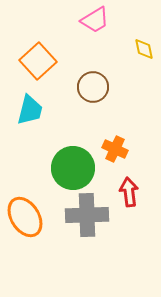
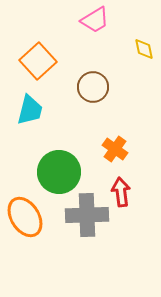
orange cross: rotated 10 degrees clockwise
green circle: moved 14 px left, 4 px down
red arrow: moved 8 px left
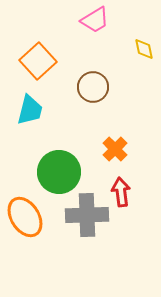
orange cross: rotated 10 degrees clockwise
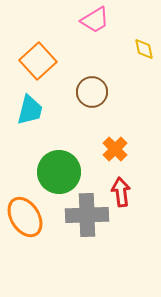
brown circle: moved 1 px left, 5 px down
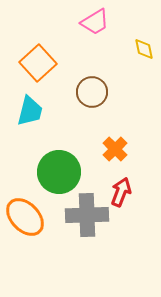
pink trapezoid: moved 2 px down
orange square: moved 2 px down
cyan trapezoid: moved 1 px down
red arrow: rotated 28 degrees clockwise
orange ellipse: rotated 12 degrees counterclockwise
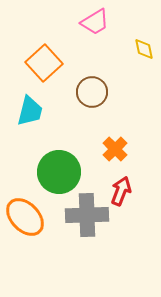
orange square: moved 6 px right
red arrow: moved 1 px up
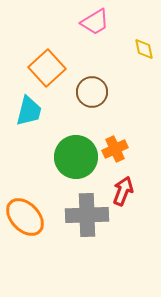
orange square: moved 3 px right, 5 px down
cyan trapezoid: moved 1 px left
orange cross: rotated 20 degrees clockwise
green circle: moved 17 px right, 15 px up
red arrow: moved 2 px right
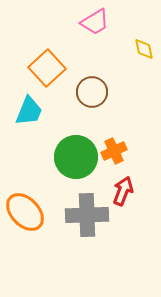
cyan trapezoid: rotated 8 degrees clockwise
orange cross: moved 1 px left, 2 px down
orange ellipse: moved 5 px up
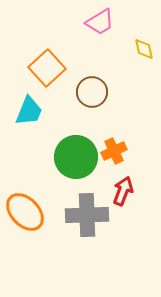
pink trapezoid: moved 5 px right
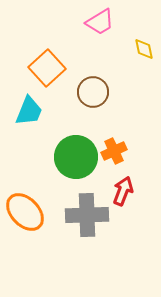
brown circle: moved 1 px right
